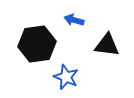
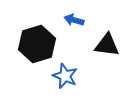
black hexagon: rotated 9 degrees counterclockwise
blue star: moved 1 px left, 1 px up
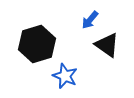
blue arrow: moved 16 px right; rotated 66 degrees counterclockwise
black triangle: rotated 28 degrees clockwise
